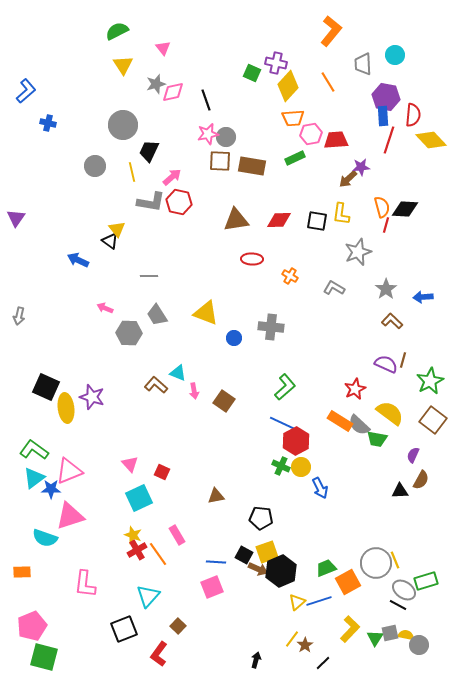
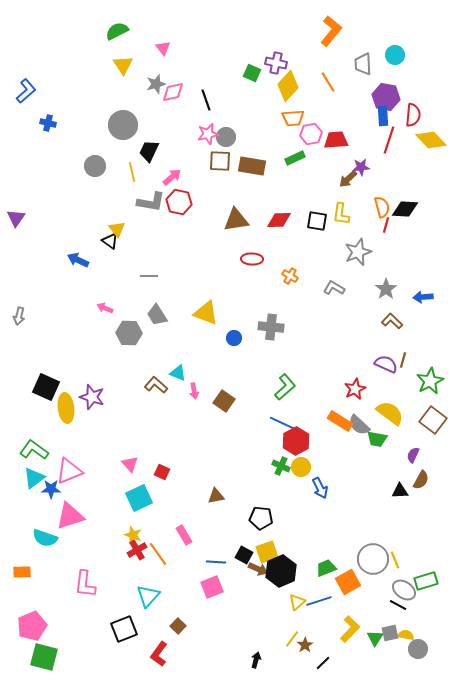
pink rectangle at (177, 535): moved 7 px right
gray circle at (376, 563): moved 3 px left, 4 px up
gray circle at (419, 645): moved 1 px left, 4 px down
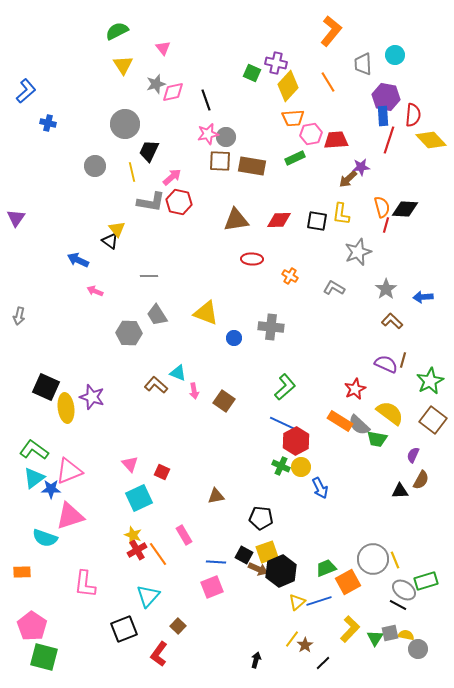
gray circle at (123, 125): moved 2 px right, 1 px up
pink arrow at (105, 308): moved 10 px left, 17 px up
pink pentagon at (32, 626): rotated 16 degrees counterclockwise
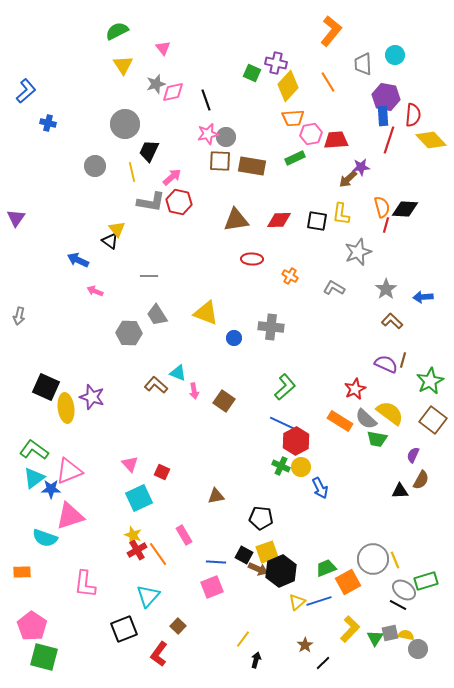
gray semicircle at (359, 425): moved 7 px right, 6 px up
yellow line at (292, 639): moved 49 px left
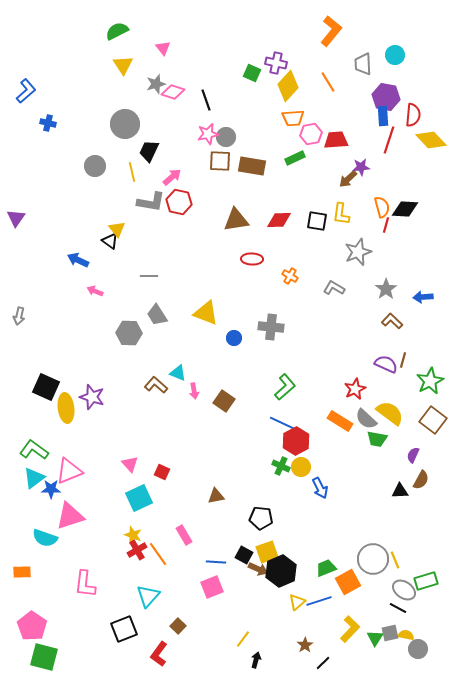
pink diamond at (173, 92): rotated 30 degrees clockwise
black line at (398, 605): moved 3 px down
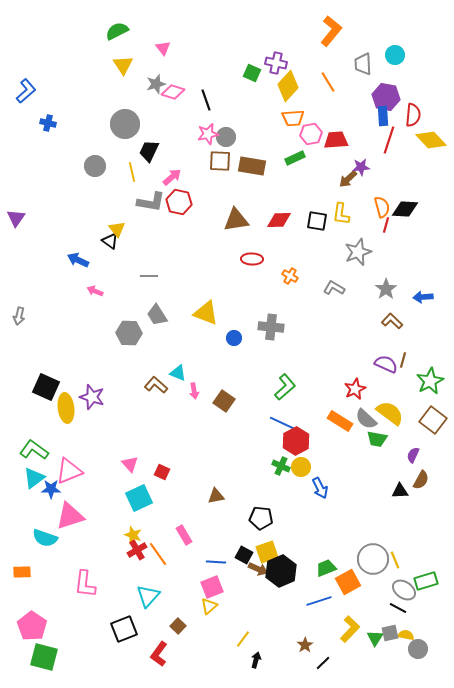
yellow triangle at (297, 602): moved 88 px left, 4 px down
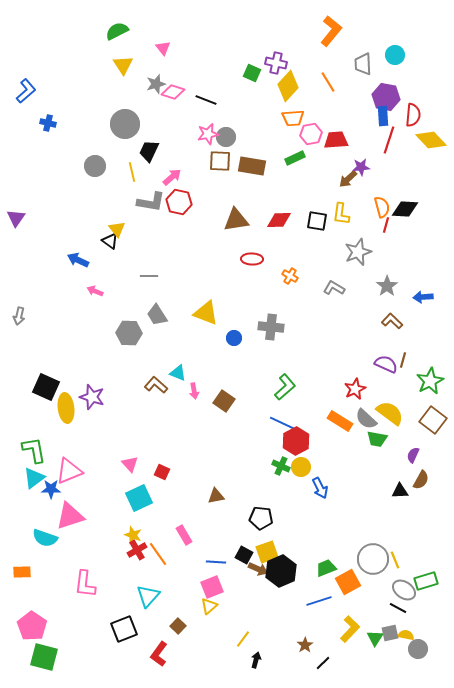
black line at (206, 100): rotated 50 degrees counterclockwise
gray star at (386, 289): moved 1 px right, 3 px up
green L-shape at (34, 450): rotated 44 degrees clockwise
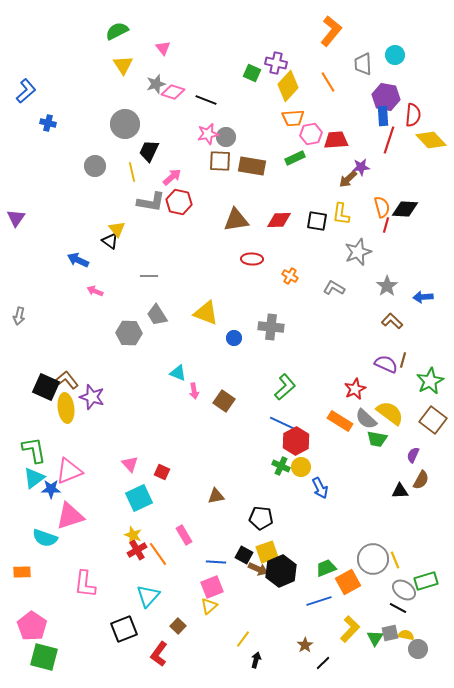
brown L-shape at (156, 385): moved 89 px left, 5 px up; rotated 10 degrees clockwise
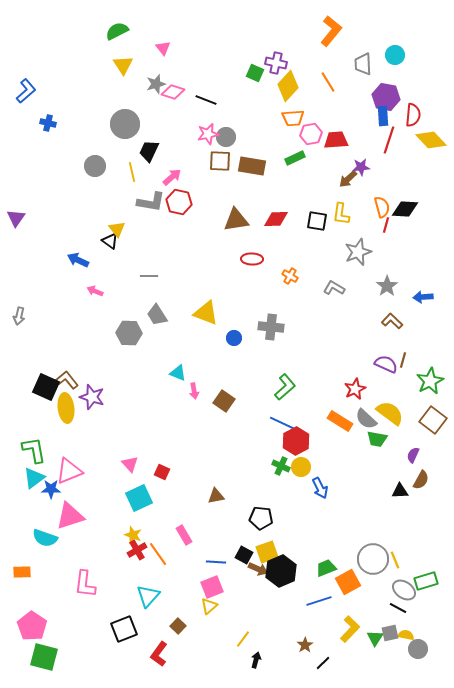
green square at (252, 73): moved 3 px right
red diamond at (279, 220): moved 3 px left, 1 px up
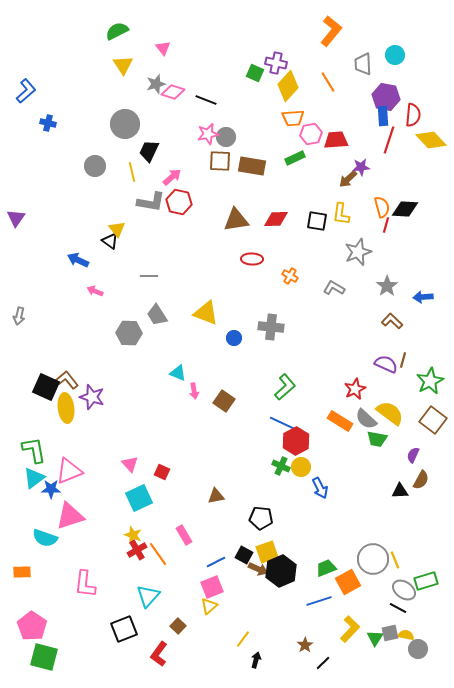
blue line at (216, 562): rotated 30 degrees counterclockwise
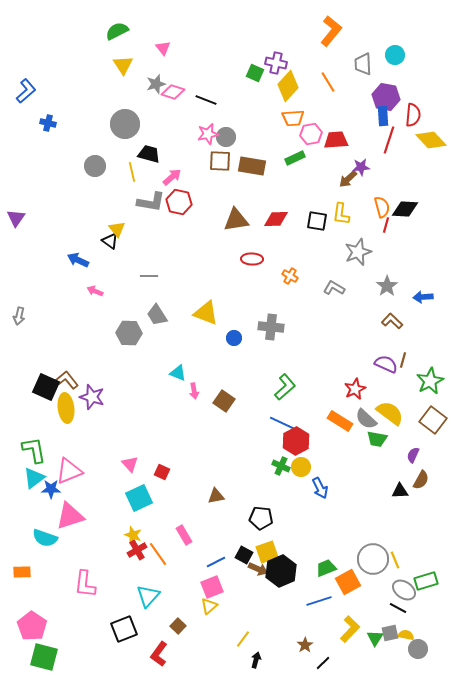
black trapezoid at (149, 151): moved 3 px down; rotated 80 degrees clockwise
